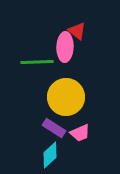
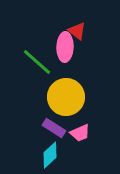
green line: rotated 44 degrees clockwise
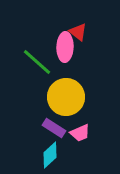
red triangle: moved 1 px right, 1 px down
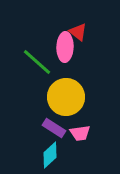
pink trapezoid: rotated 15 degrees clockwise
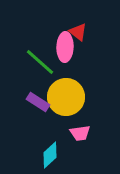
green line: moved 3 px right
purple rectangle: moved 16 px left, 26 px up
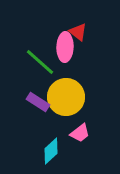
pink trapezoid: rotated 30 degrees counterclockwise
cyan diamond: moved 1 px right, 4 px up
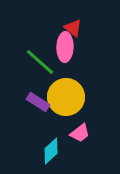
red triangle: moved 5 px left, 4 px up
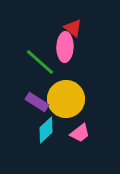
yellow circle: moved 2 px down
purple rectangle: moved 1 px left
cyan diamond: moved 5 px left, 21 px up
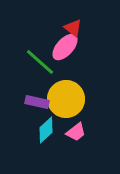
pink ellipse: rotated 40 degrees clockwise
purple rectangle: rotated 20 degrees counterclockwise
pink trapezoid: moved 4 px left, 1 px up
